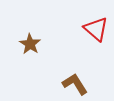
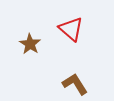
red triangle: moved 25 px left
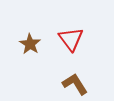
red triangle: moved 10 px down; rotated 12 degrees clockwise
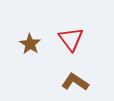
brown L-shape: moved 2 px up; rotated 24 degrees counterclockwise
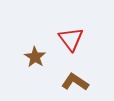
brown star: moved 5 px right, 13 px down
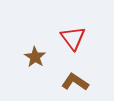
red triangle: moved 2 px right, 1 px up
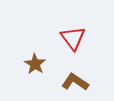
brown star: moved 7 px down
